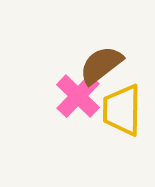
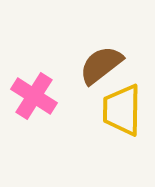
pink cross: moved 44 px left; rotated 12 degrees counterclockwise
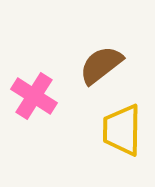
yellow trapezoid: moved 20 px down
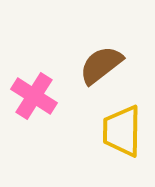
yellow trapezoid: moved 1 px down
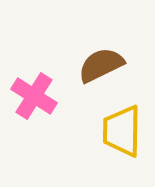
brown semicircle: rotated 12 degrees clockwise
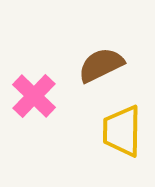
pink cross: rotated 12 degrees clockwise
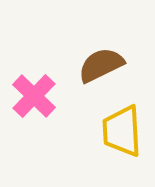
yellow trapezoid: rotated 4 degrees counterclockwise
